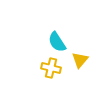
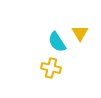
yellow triangle: moved 27 px up; rotated 12 degrees counterclockwise
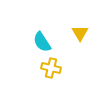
cyan semicircle: moved 15 px left
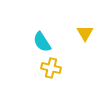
yellow triangle: moved 5 px right
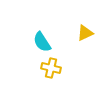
yellow triangle: rotated 36 degrees clockwise
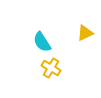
yellow cross: rotated 18 degrees clockwise
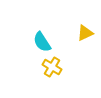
yellow cross: moved 1 px right, 1 px up
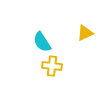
yellow cross: moved 1 px up; rotated 24 degrees counterclockwise
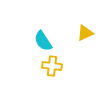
cyan semicircle: moved 1 px right, 1 px up
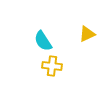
yellow triangle: moved 2 px right, 1 px down
